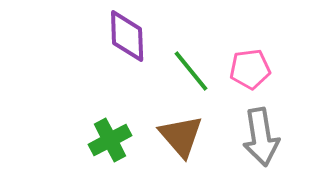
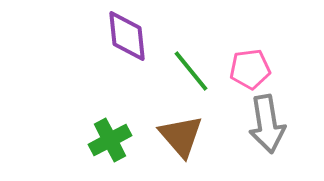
purple diamond: rotated 4 degrees counterclockwise
gray arrow: moved 6 px right, 13 px up
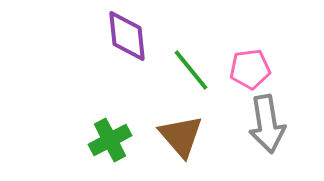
green line: moved 1 px up
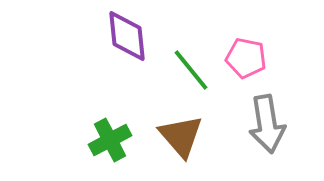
pink pentagon: moved 4 px left, 11 px up; rotated 18 degrees clockwise
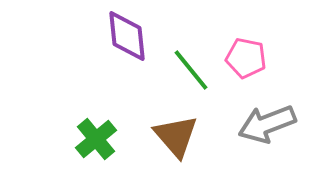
gray arrow: rotated 78 degrees clockwise
brown triangle: moved 5 px left
green cross: moved 14 px left, 1 px up; rotated 12 degrees counterclockwise
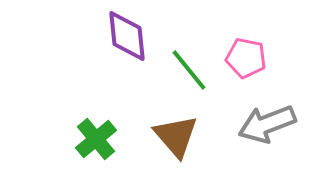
green line: moved 2 px left
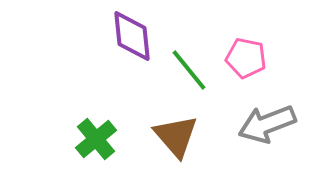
purple diamond: moved 5 px right
